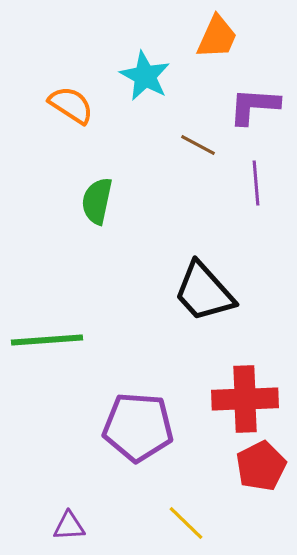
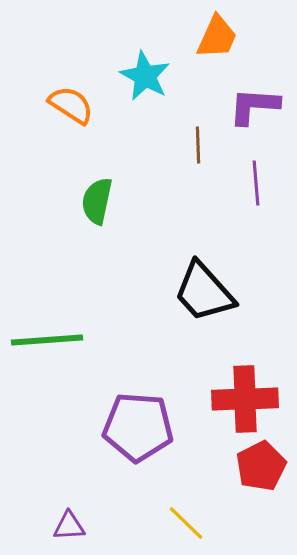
brown line: rotated 60 degrees clockwise
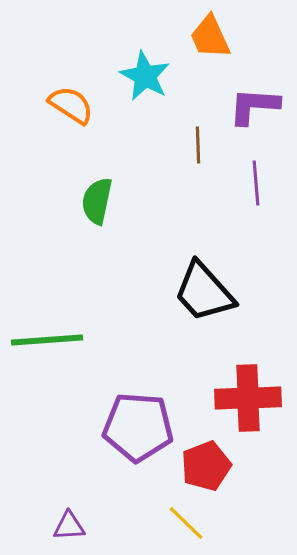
orange trapezoid: moved 7 px left; rotated 132 degrees clockwise
red cross: moved 3 px right, 1 px up
red pentagon: moved 55 px left; rotated 6 degrees clockwise
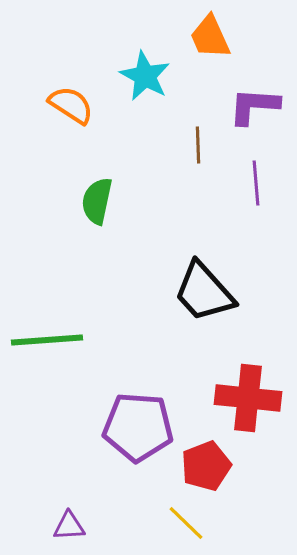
red cross: rotated 8 degrees clockwise
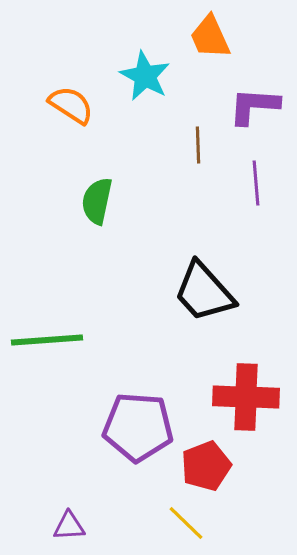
red cross: moved 2 px left, 1 px up; rotated 4 degrees counterclockwise
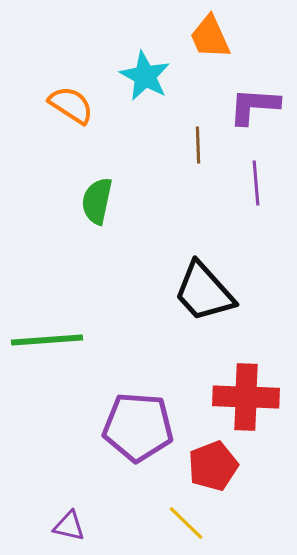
red pentagon: moved 7 px right
purple triangle: rotated 16 degrees clockwise
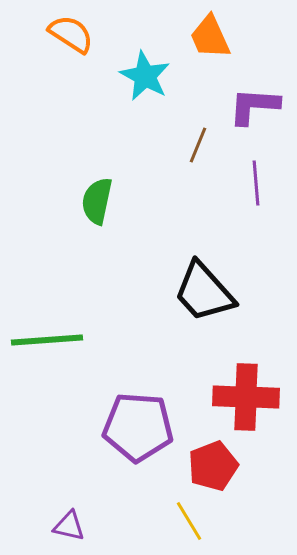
orange semicircle: moved 71 px up
brown line: rotated 24 degrees clockwise
yellow line: moved 3 px right, 2 px up; rotated 15 degrees clockwise
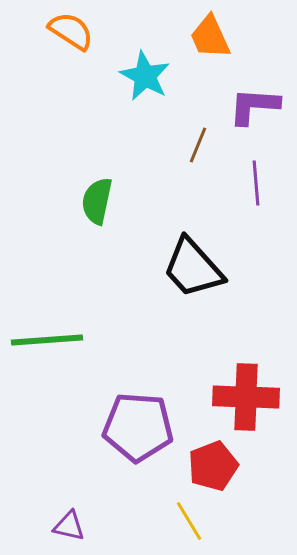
orange semicircle: moved 3 px up
black trapezoid: moved 11 px left, 24 px up
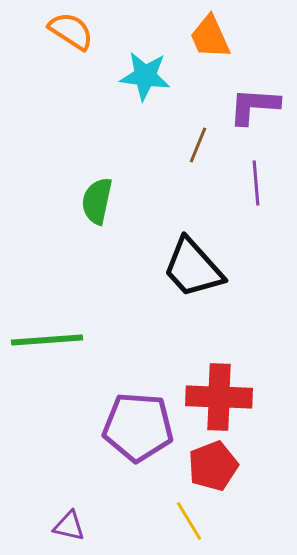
cyan star: rotated 21 degrees counterclockwise
red cross: moved 27 px left
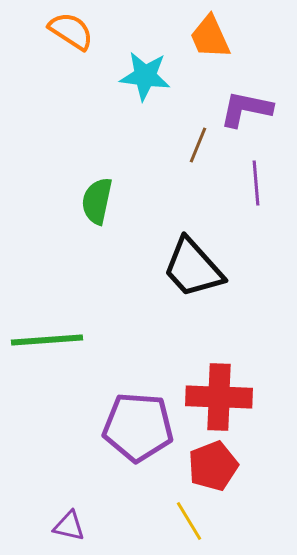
purple L-shape: moved 8 px left, 3 px down; rotated 8 degrees clockwise
